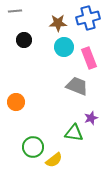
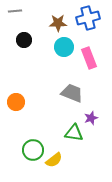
gray trapezoid: moved 5 px left, 7 px down
green circle: moved 3 px down
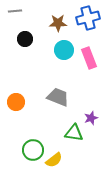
black circle: moved 1 px right, 1 px up
cyan circle: moved 3 px down
gray trapezoid: moved 14 px left, 4 px down
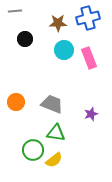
gray trapezoid: moved 6 px left, 7 px down
purple star: moved 4 px up
green triangle: moved 18 px left
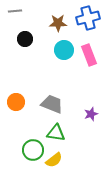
pink rectangle: moved 3 px up
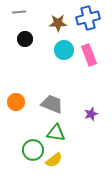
gray line: moved 4 px right, 1 px down
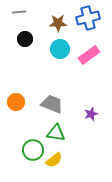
cyan circle: moved 4 px left, 1 px up
pink rectangle: rotated 75 degrees clockwise
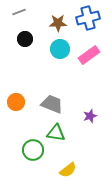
gray line: rotated 16 degrees counterclockwise
purple star: moved 1 px left, 2 px down
yellow semicircle: moved 14 px right, 10 px down
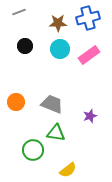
black circle: moved 7 px down
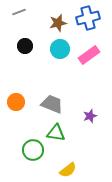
brown star: rotated 12 degrees counterclockwise
